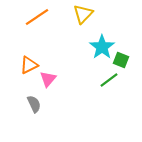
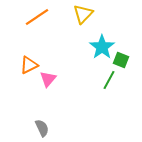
green line: rotated 24 degrees counterclockwise
gray semicircle: moved 8 px right, 24 px down
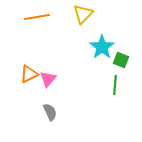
orange line: rotated 25 degrees clockwise
orange triangle: moved 9 px down
green line: moved 6 px right, 5 px down; rotated 24 degrees counterclockwise
gray semicircle: moved 8 px right, 16 px up
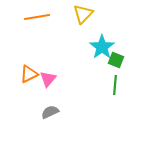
green square: moved 5 px left
gray semicircle: rotated 90 degrees counterclockwise
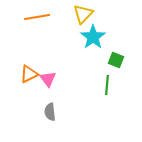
cyan star: moved 9 px left, 10 px up
pink triangle: rotated 18 degrees counterclockwise
green line: moved 8 px left
gray semicircle: rotated 72 degrees counterclockwise
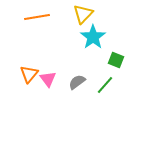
orange triangle: rotated 24 degrees counterclockwise
green line: moved 2 px left; rotated 36 degrees clockwise
gray semicircle: moved 27 px right, 30 px up; rotated 60 degrees clockwise
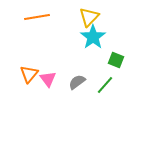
yellow triangle: moved 6 px right, 3 px down
